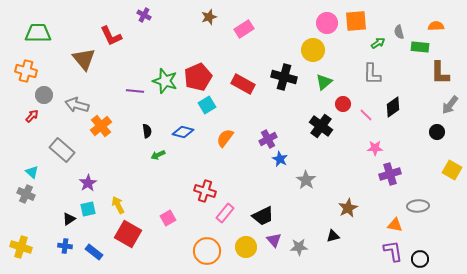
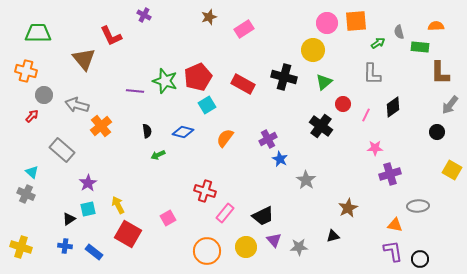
pink line at (366, 115): rotated 72 degrees clockwise
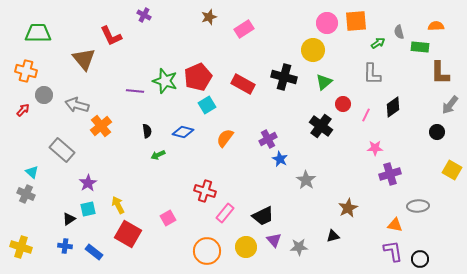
red arrow at (32, 116): moved 9 px left, 6 px up
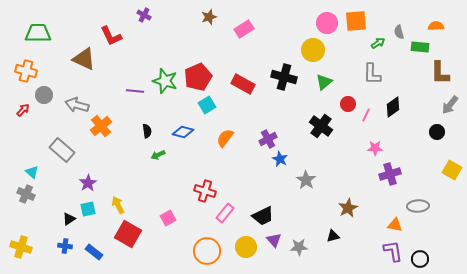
brown triangle at (84, 59): rotated 25 degrees counterclockwise
red circle at (343, 104): moved 5 px right
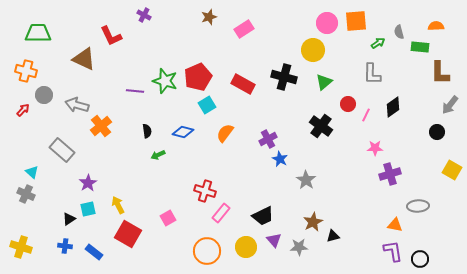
orange semicircle at (225, 138): moved 5 px up
brown star at (348, 208): moved 35 px left, 14 px down
pink rectangle at (225, 213): moved 4 px left
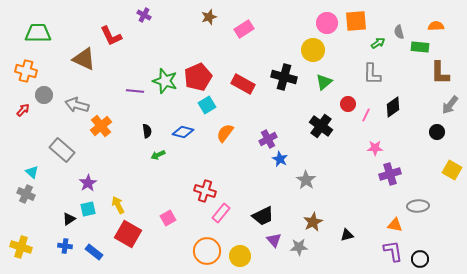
black triangle at (333, 236): moved 14 px right, 1 px up
yellow circle at (246, 247): moved 6 px left, 9 px down
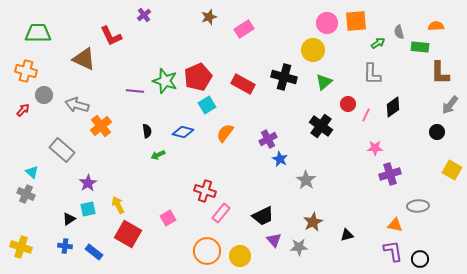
purple cross at (144, 15): rotated 24 degrees clockwise
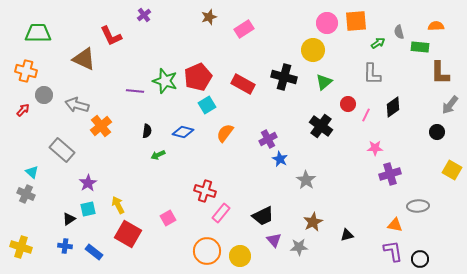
black semicircle at (147, 131): rotated 16 degrees clockwise
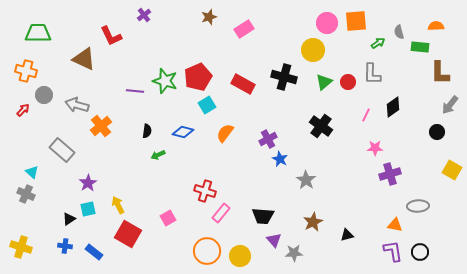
red circle at (348, 104): moved 22 px up
black trapezoid at (263, 216): rotated 30 degrees clockwise
gray star at (299, 247): moved 5 px left, 6 px down
black circle at (420, 259): moved 7 px up
